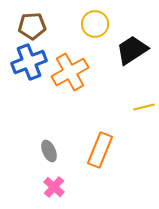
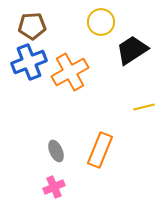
yellow circle: moved 6 px right, 2 px up
gray ellipse: moved 7 px right
pink cross: rotated 25 degrees clockwise
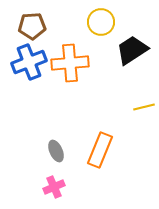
orange cross: moved 9 px up; rotated 24 degrees clockwise
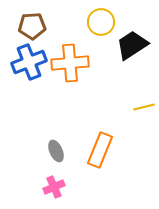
black trapezoid: moved 5 px up
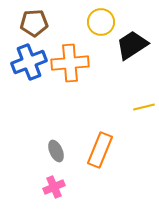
brown pentagon: moved 2 px right, 3 px up
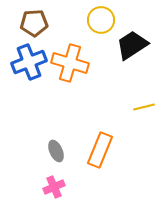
yellow circle: moved 2 px up
orange cross: rotated 21 degrees clockwise
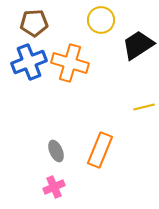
black trapezoid: moved 6 px right
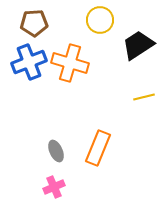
yellow circle: moved 1 px left
yellow line: moved 10 px up
orange rectangle: moved 2 px left, 2 px up
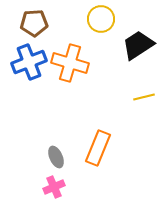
yellow circle: moved 1 px right, 1 px up
gray ellipse: moved 6 px down
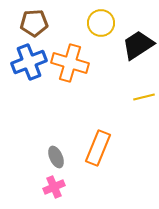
yellow circle: moved 4 px down
